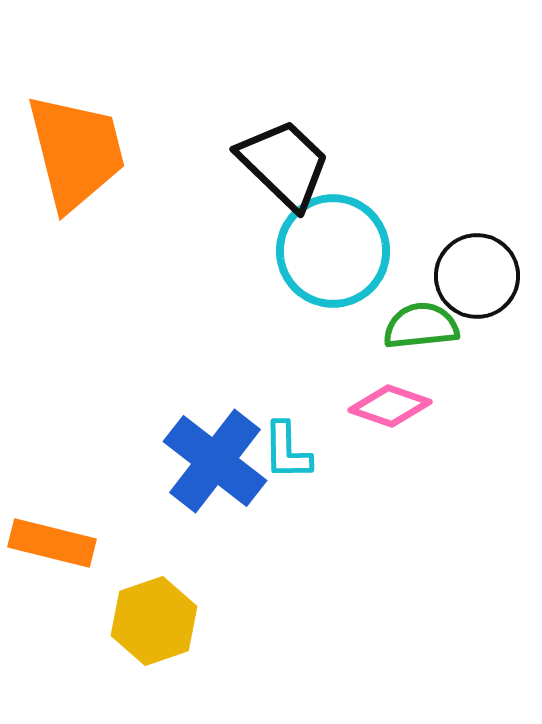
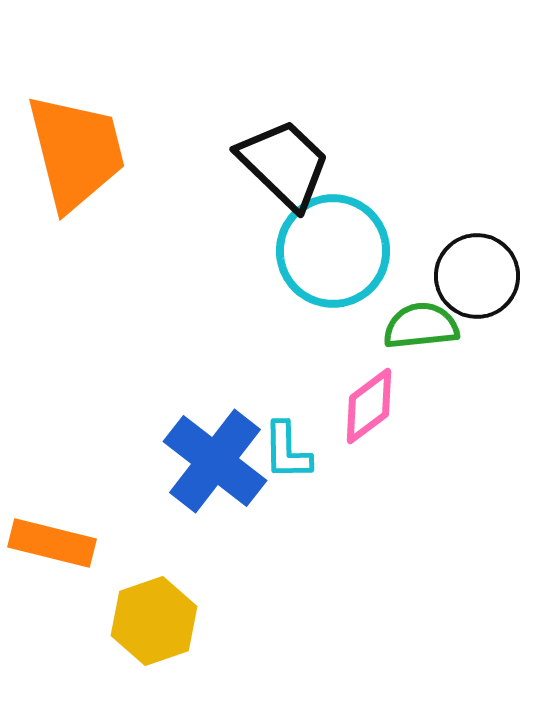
pink diamond: moved 21 px left; rotated 56 degrees counterclockwise
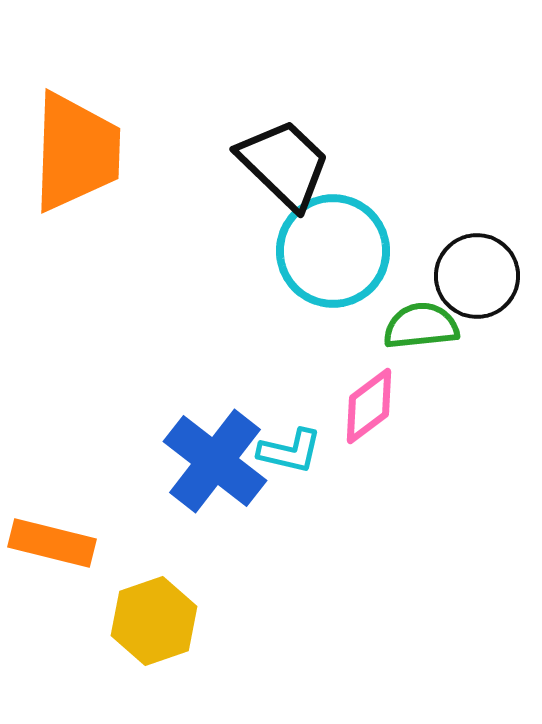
orange trapezoid: rotated 16 degrees clockwise
cyan L-shape: moved 3 px right; rotated 76 degrees counterclockwise
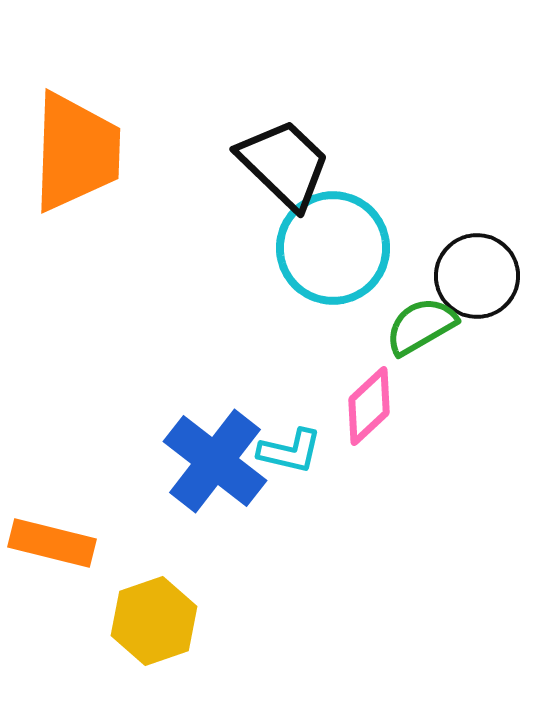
cyan circle: moved 3 px up
green semicircle: rotated 24 degrees counterclockwise
pink diamond: rotated 6 degrees counterclockwise
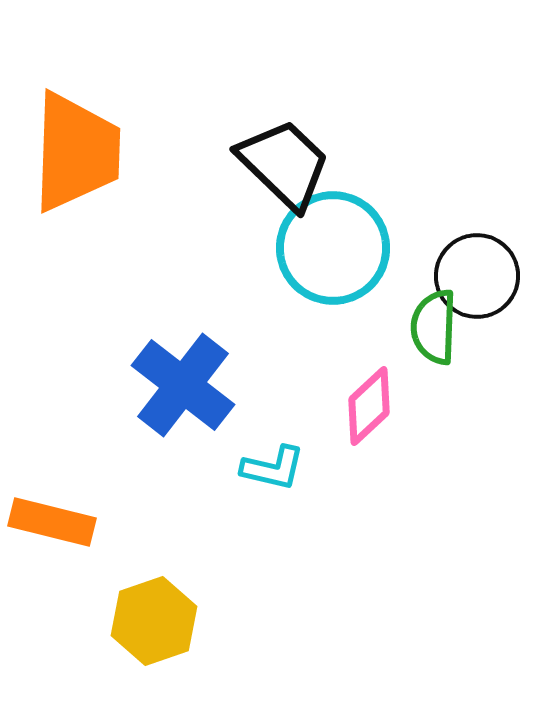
green semicircle: moved 13 px right, 1 px down; rotated 58 degrees counterclockwise
cyan L-shape: moved 17 px left, 17 px down
blue cross: moved 32 px left, 76 px up
orange rectangle: moved 21 px up
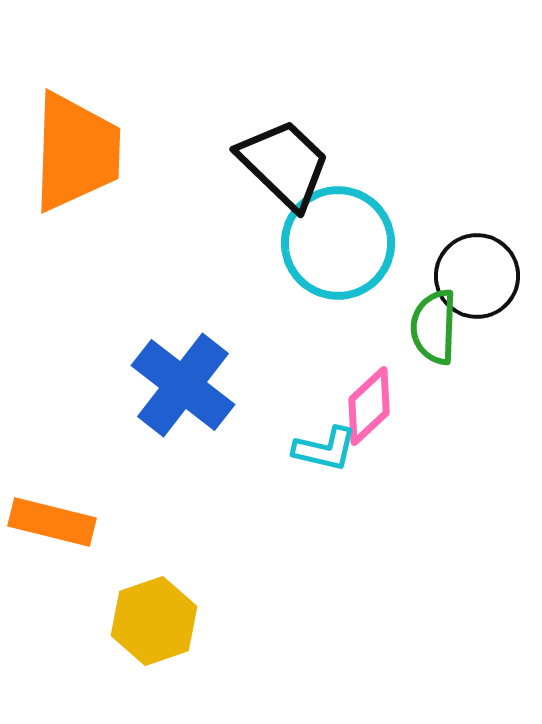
cyan circle: moved 5 px right, 5 px up
cyan L-shape: moved 52 px right, 19 px up
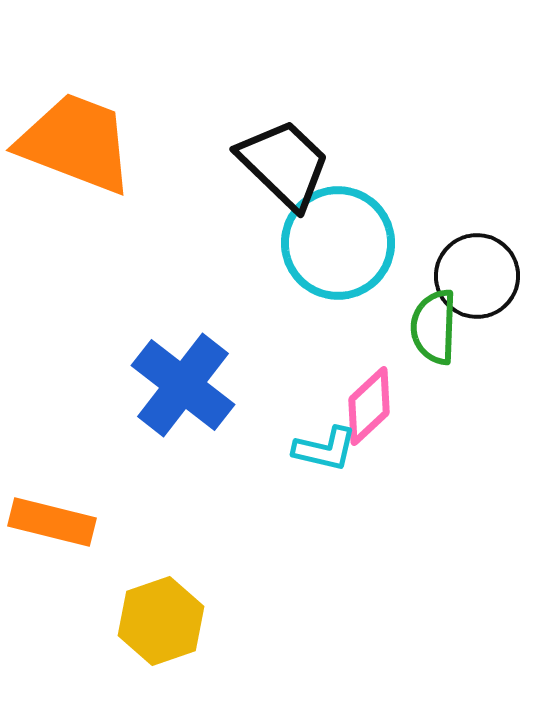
orange trapezoid: moved 9 px up; rotated 71 degrees counterclockwise
yellow hexagon: moved 7 px right
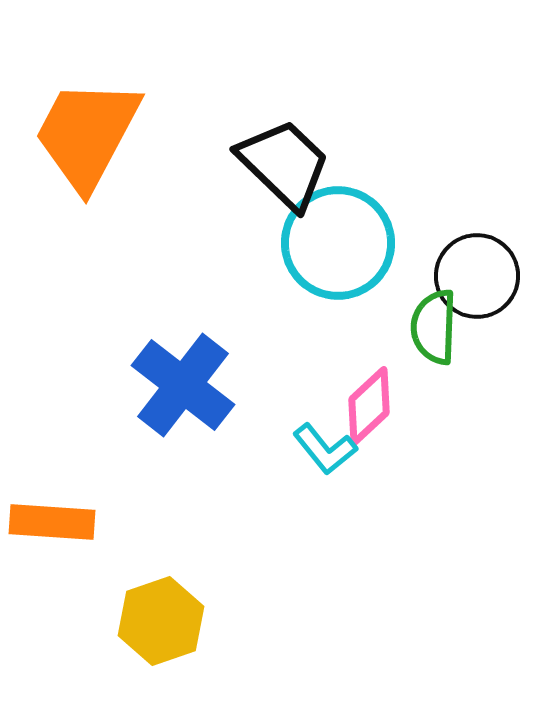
orange trapezoid: moved 11 px right, 9 px up; rotated 83 degrees counterclockwise
cyan L-shape: rotated 38 degrees clockwise
orange rectangle: rotated 10 degrees counterclockwise
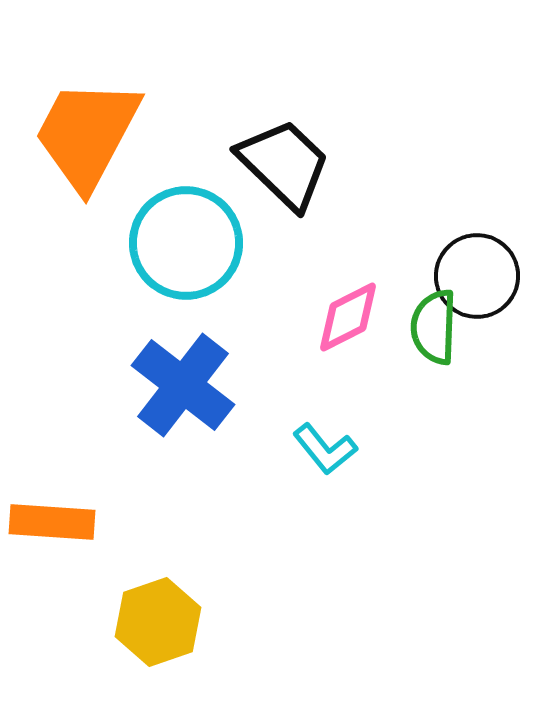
cyan circle: moved 152 px left
pink diamond: moved 21 px left, 89 px up; rotated 16 degrees clockwise
yellow hexagon: moved 3 px left, 1 px down
